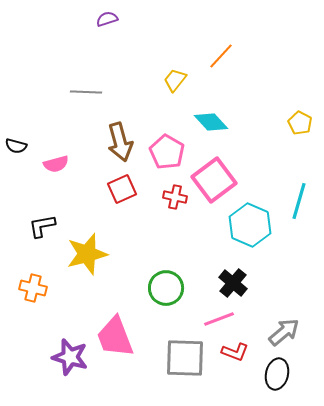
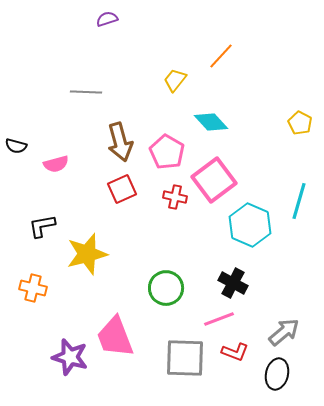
black cross: rotated 12 degrees counterclockwise
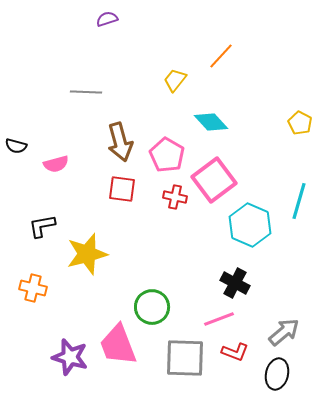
pink pentagon: moved 3 px down
red square: rotated 32 degrees clockwise
black cross: moved 2 px right
green circle: moved 14 px left, 19 px down
pink trapezoid: moved 3 px right, 8 px down
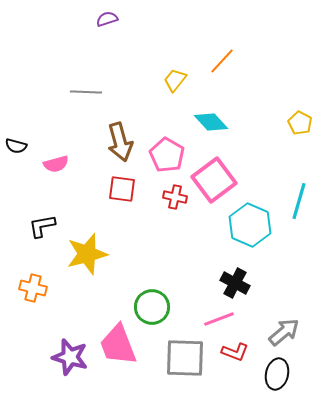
orange line: moved 1 px right, 5 px down
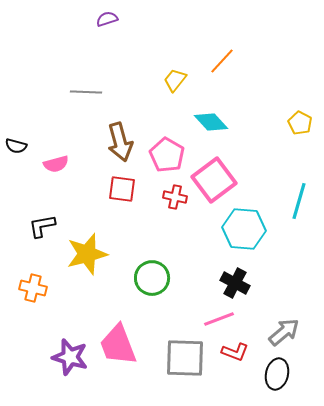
cyan hexagon: moved 6 px left, 4 px down; rotated 18 degrees counterclockwise
green circle: moved 29 px up
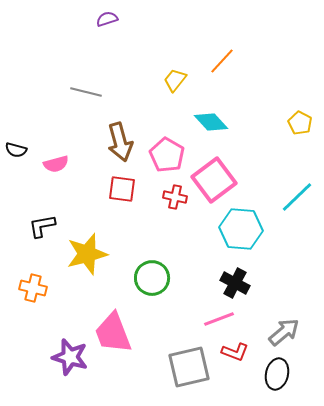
gray line: rotated 12 degrees clockwise
black semicircle: moved 4 px down
cyan line: moved 2 px left, 4 px up; rotated 30 degrees clockwise
cyan hexagon: moved 3 px left
pink trapezoid: moved 5 px left, 12 px up
gray square: moved 4 px right, 9 px down; rotated 15 degrees counterclockwise
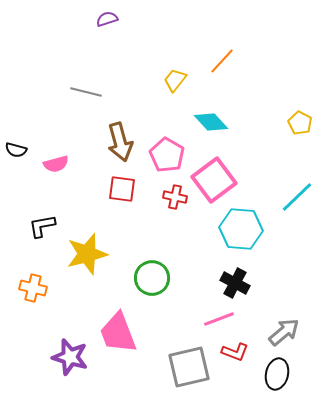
pink trapezoid: moved 5 px right
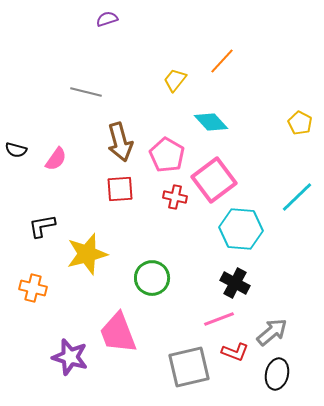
pink semicircle: moved 5 px up; rotated 40 degrees counterclockwise
red square: moved 2 px left; rotated 12 degrees counterclockwise
gray arrow: moved 12 px left
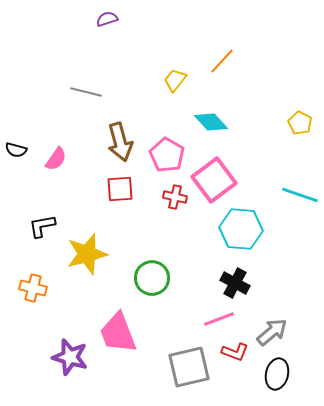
cyan line: moved 3 px right, 2 px up; rotated 63 degrees clockwise
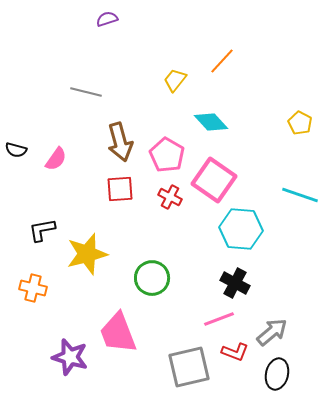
pink square: rotated 18 degrees counterclockwise
red cross: moved 5 px left; rotated 15 degrees clockwise
black L-shape: moved 4 px down
